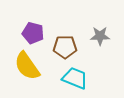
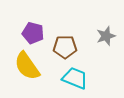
gray star: moved 6 px right; rotated 18 degrees counterclockwise
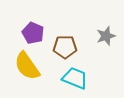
purple pentagon: rotated 10 degrees clockwise
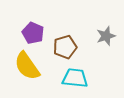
brown pentagon: rotated 15 degrees counterclockwise
cyan trapezoid: rotated 16 degrees counterclockwise
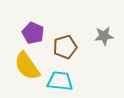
gray star: moved 2 px left; rotated 12 degrees clockwise
cyan trapezoid: moved 15 px left, 3 px down
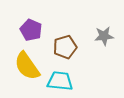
purple pentagon: moved 2 px left, 3 px up
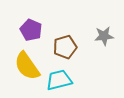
cyan trapezoid: moved 1 px left, 1 px up; rotated 20 degrees counterclockwise
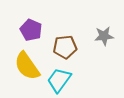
brown pentagon: rotated 10 degrees clockwise
cyan trapezoid: rotated 40 degrees counterclockwise
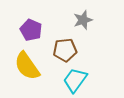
gray star: moved 21 px left, 16 px up; rotated 12 degrees counterclockwise
brown pentagon: moved 3 px down
cyan trapezoid: moved 16 px right
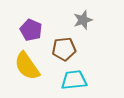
brown pentagon: moved 1 px left, 1 px up
cyan trapezoid: moved 1 px left; rotated 48 degrees clockwise
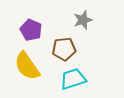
cyan trapezoid: moved 1 px left, 1 px up; rotated 12 degrees counterclockwise
